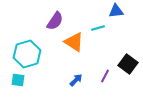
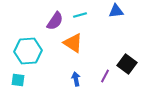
cyan line: moved 18 px left, 13 px up
orange triangle: moved 1 px left, 1 px down
cyan hexagon: moved 1 px right, 3 px up; rotated 12 degrees clockwise
black square: moved 1 px left
blue arrow: moved 1 px up; rotated 56 degrees counterclockwise
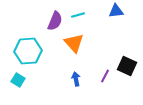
cyan line: moved 2 px left
purple semicircle: rotated 12 degrees counterclockwise
orange triangle: moved 1 px right; rotated 15 degrees clockwise
black square: moved 2 px down; rotated 12 degrees counterclockwise
cyan square: rotated 24 degrees clockwise
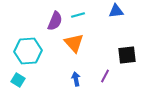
black square: moved 11 px up; rotated 30 degrees counterclockwise
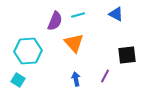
blue triangle: moved 3 px down; rotated 35 degrees clockwise
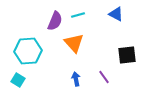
purple line: moved 1 px left, 1 px down; rotated 64 degrees counterclockwise
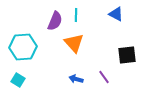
cyan line: moved 2 px left; rotated 72 degrees counterclockwise
cyan hexagon: moved 5 px left, 4 px up
blue arrow: rotated 64 degrees counterclockwise
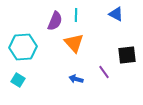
purple line: moved 5 px up
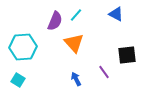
cyan line: rotated 40 degrees clockwise
blue arrow: rotated 48 degrees clockwise
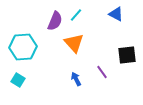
purple line: moved 2 px left
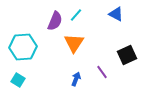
orange triangle: rotated 15 degrees clockwise
black square: rotated 18 degrees counterclockwise
blue arrow: rotated 48 degrees clockwise
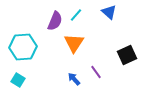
blue triangle: moved 7 px left, 2 px up; rotated 14 degrees clockwise
purple line: moved 6 px left
blue arrow: moved 2 px left; rotated 64 degrees counterclockwise
